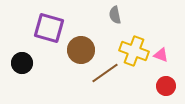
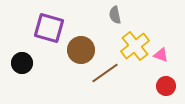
yellow cross: moved 1 px right, 5 px up; rotated 32 degrees clockwise
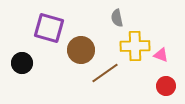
gray semicircle: moved 2 px right, 3 px down
yellow cross: rotated 36 degrees clockwise
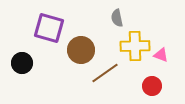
red circle: moved 14 px left
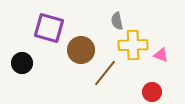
gray semicircle: moved 3 px down
yellow cross: moved 2 px left, 1 px up
brown line: rotated 16 degrees counterclockwise
red circle: moved 6 px down
